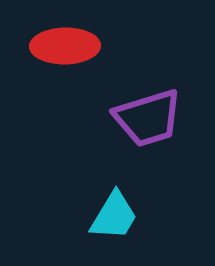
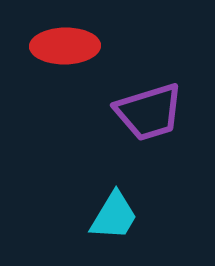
purple trapezoid: moved 1 px right, 6 px up
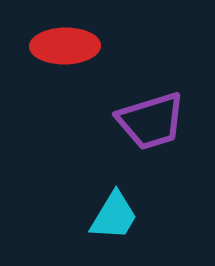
purple trapezoid: moved 2 px right, 9 px down
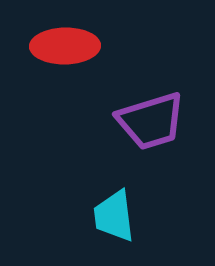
cyan trapezoid: rotated 142 degrees clockwise
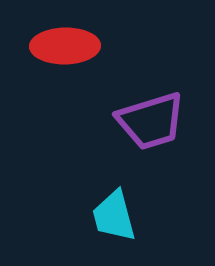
cyan trapezoid: rotated 8 degrees counterclockwise
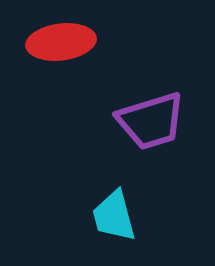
red ellipse: moved 4 px left, 4 px up; rotated 6 degrees counterclockwise
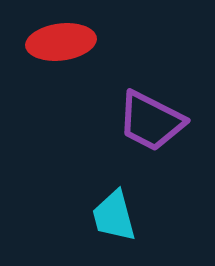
purple trapezoid: rotated 44 degrees clockwise
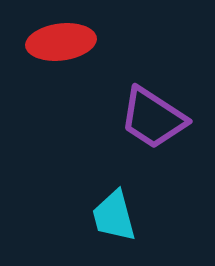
purple trapezoid: moved 2 px right, 3 px up; rotated 6 degrees clockwise
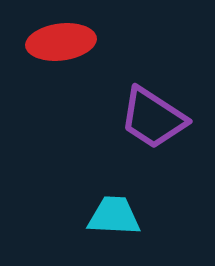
cyan trapezoid: rotated 108 degrees clockwise
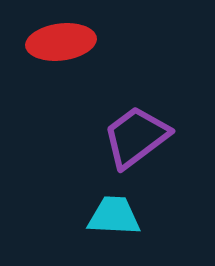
purple trapezoid: moved 17 px left, 19 px down; rotated 110 degrees clockwise
